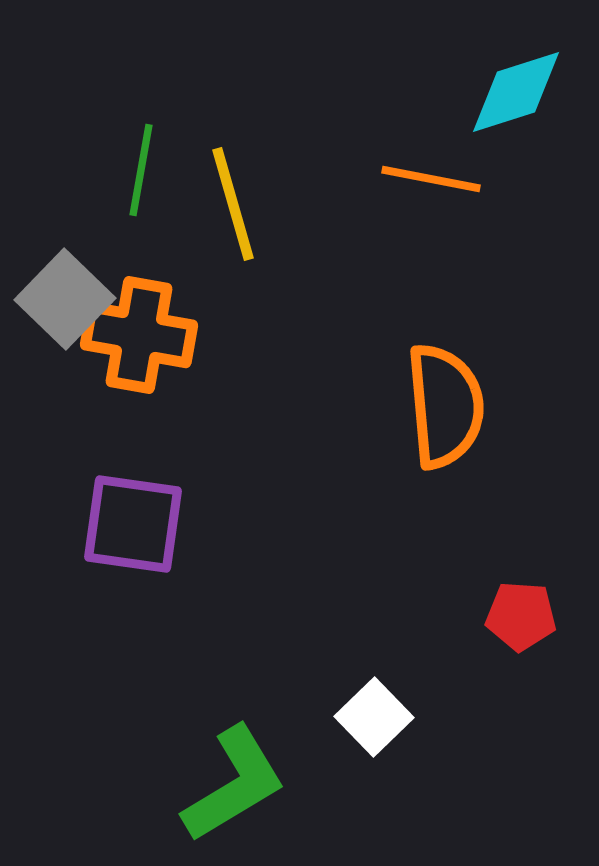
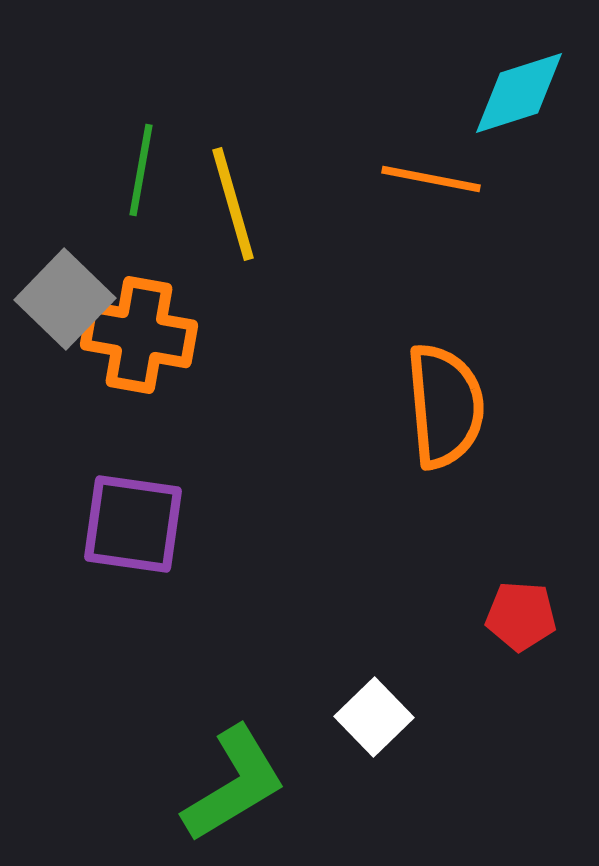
cyan diamond: moved 3 px right, 1 px down
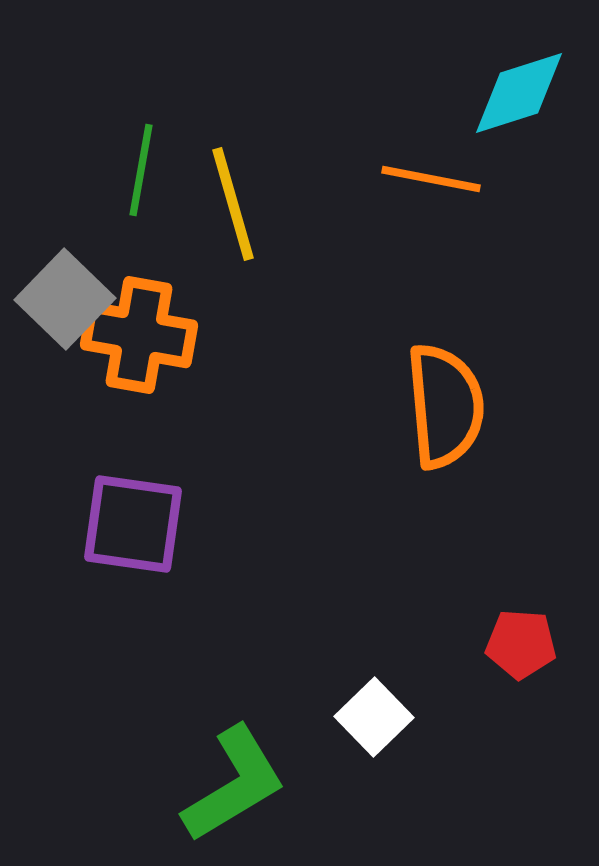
red pentagon: moved 28 px down
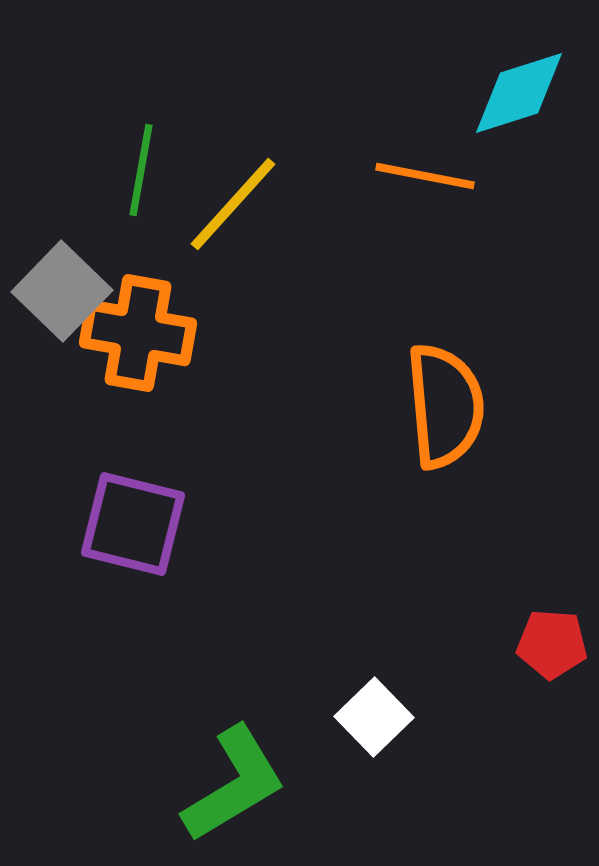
orange line: moved 6 px left, 3 px up
yellow line: rotated 58 degrees clockwise
gray square: moved 3 px left, 8 px up
orange cross: moved 1 px left, 2 px up
purple square: rotated 6 degrees clockwise
red pentagon: moved 31 px right
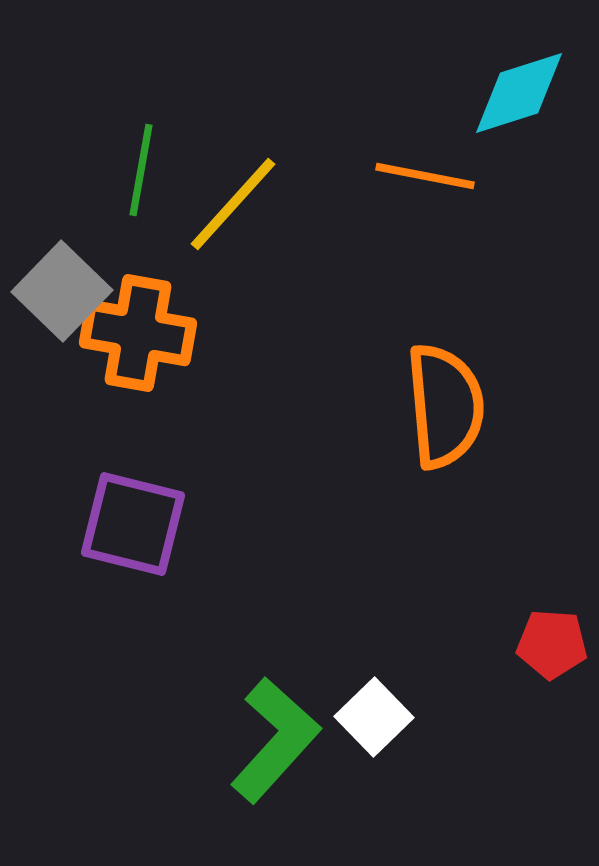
green L-shape: moved 41 px right, 44 px up; rotated 17 degrees counterclockwise
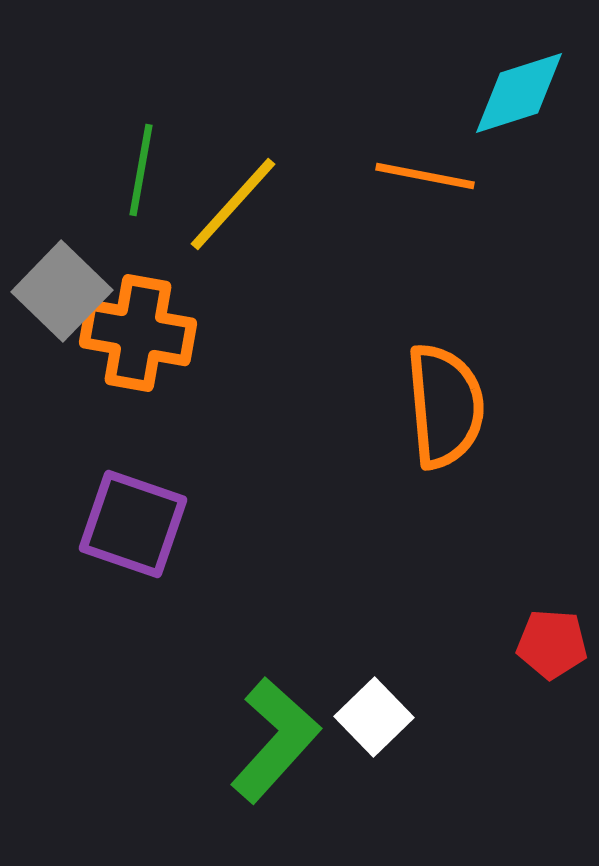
purple square: rotated 5 degrees clockwise
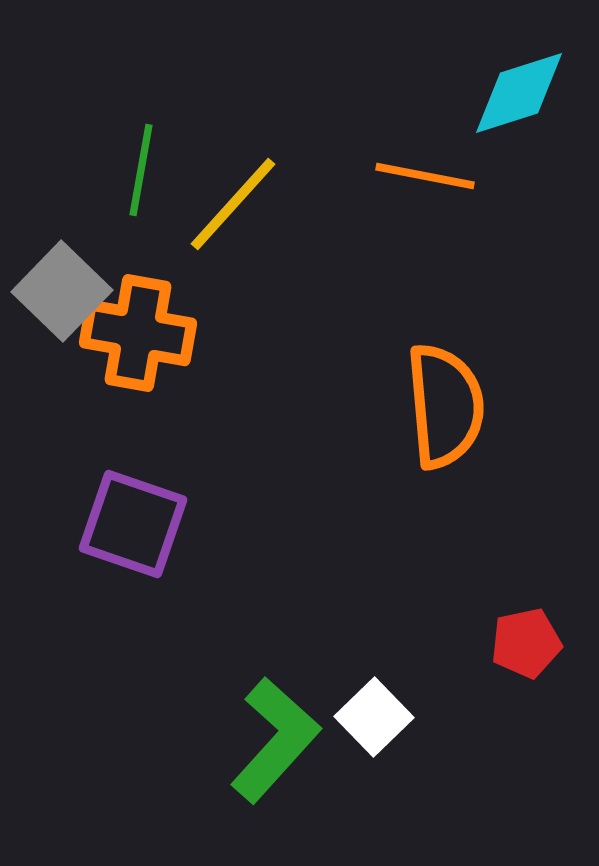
red pentagon: moved 26 px left, 1 px up; rotated 16 degrees counterclockwise
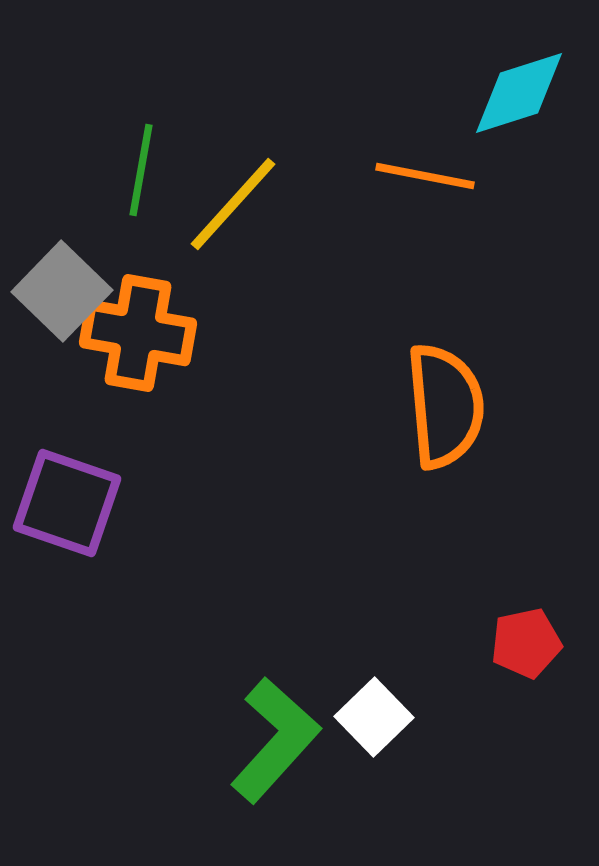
purple square: moved 66 px left, 21 px up
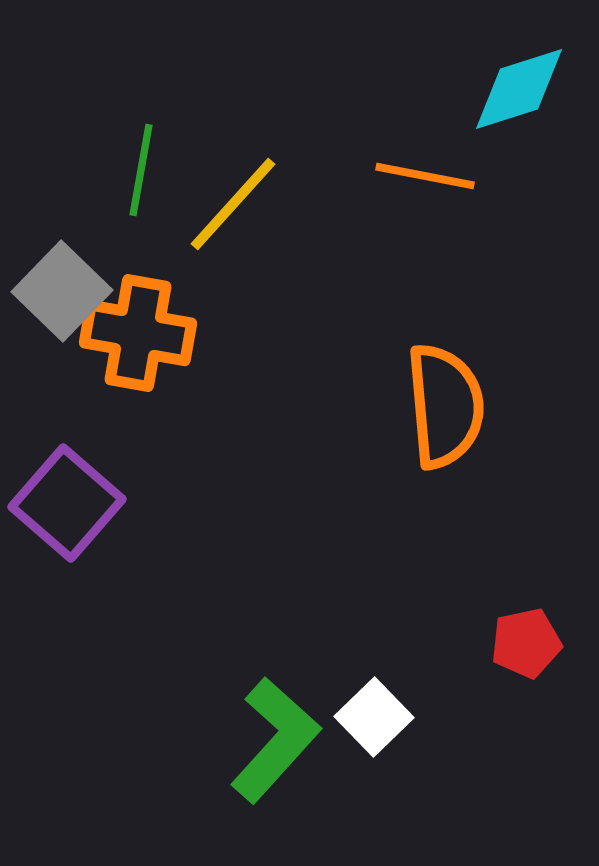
cyan diamond: moved 4 px up
purple square: rotated 22 degrees clockwise
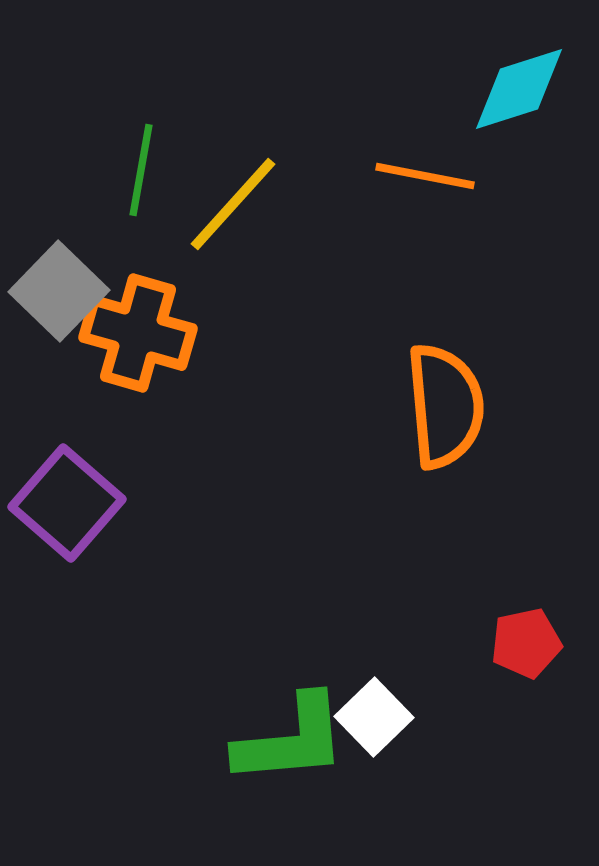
gray square: moved 3 px left
orange cross: rotated 6 degrees clockwise
green L-shape: moved 16 px right; rotated 43 degrees clockwise
